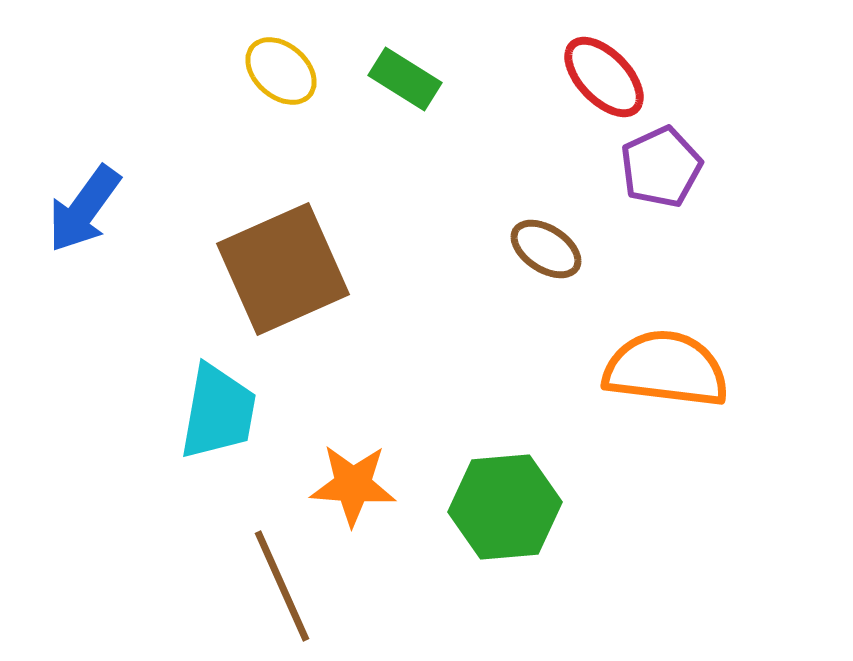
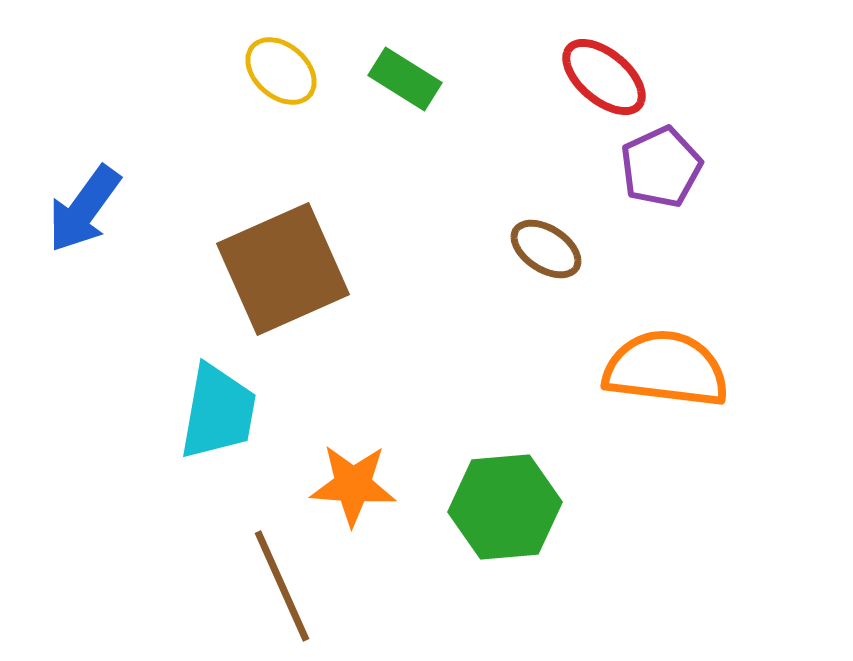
red ellipse: rotated 6 degrees counterclockwise
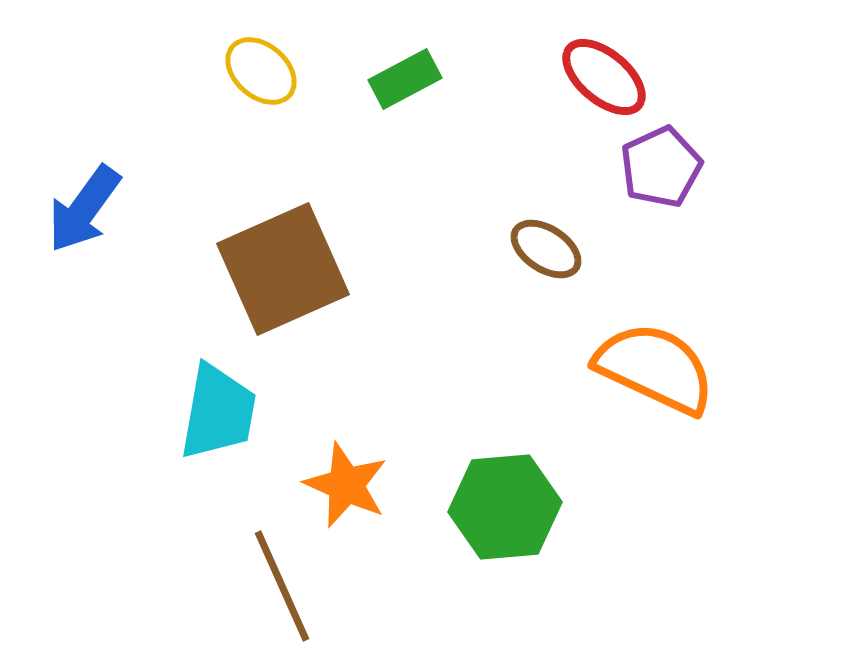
yellow ellipse: moved 20 px left
green rectangle: rotated 60 degrees counterclockwise
orange semicircle: moved 11 px left, 1 px up; rotated 18 degrees clockwise
orange star: moved 7 px left; rotated 20 degrees clockwise
